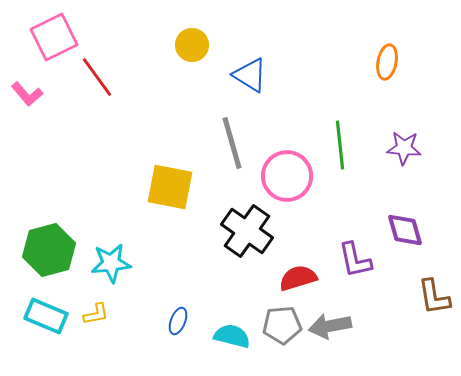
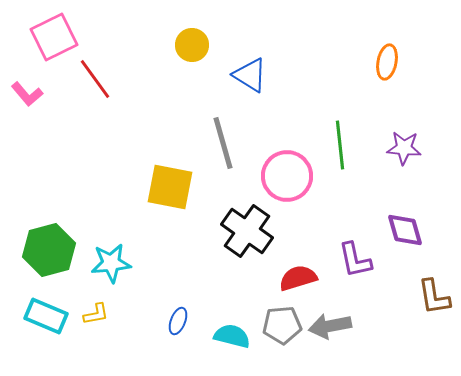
red line: moved 2 px left, 2 px down
gray line: moved 9 px left
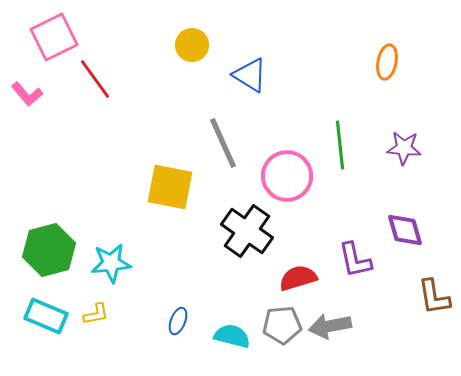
gray line: rotated 8 degrees counterclockwise
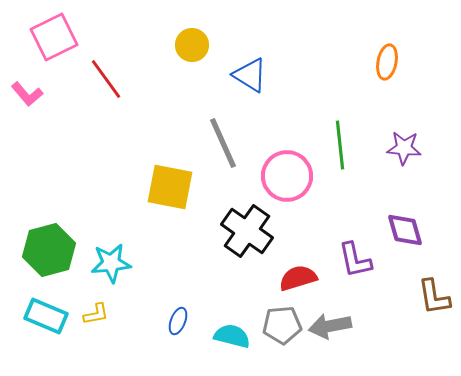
red line: moved 11 px right
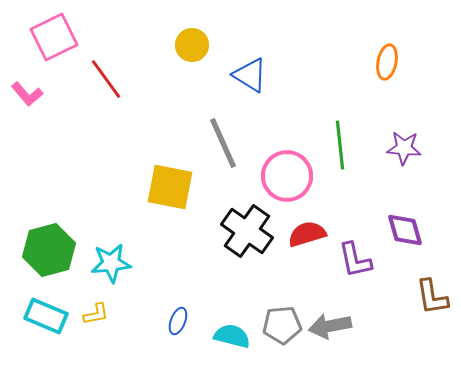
red semicircle: moved 9 px right, 44 px up
brown L-shape: moved 2 px left
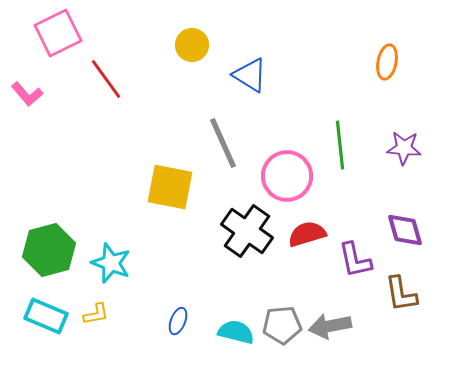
pink square: moved 4 px right, 4 px up
cyan star: rotated 27 degrees clockwise
brown L-shape: moved 31 px left, 3 px up
cyan semicircle: moved 4 px right, 4 px up
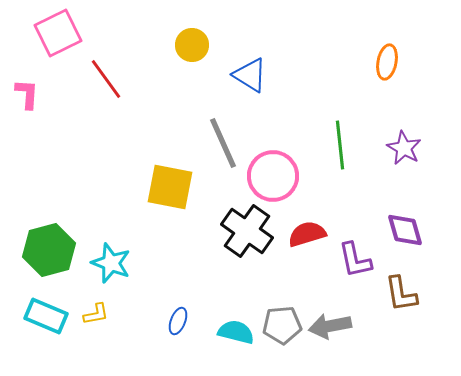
pink L-shape: rotated 136 degrees counterclockwise
purple star: rotated 24 degrees clockwise
pink circle: moved 14 px left
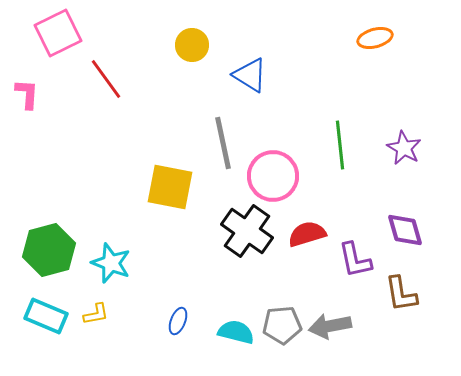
orange ellipse: moved 12 px left, 24 px up; rotated 64 degrees clockwise
gray line: rotated 12 degrees clockwise
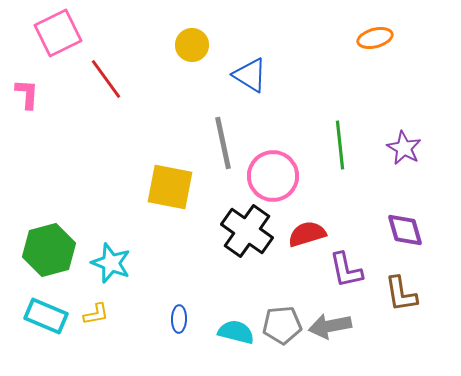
purple L-shape: moved 9 px left, 10 px down
blue ellipse: moved 1 px right, 2 px up; rotated 20 degrees counterclockwise
